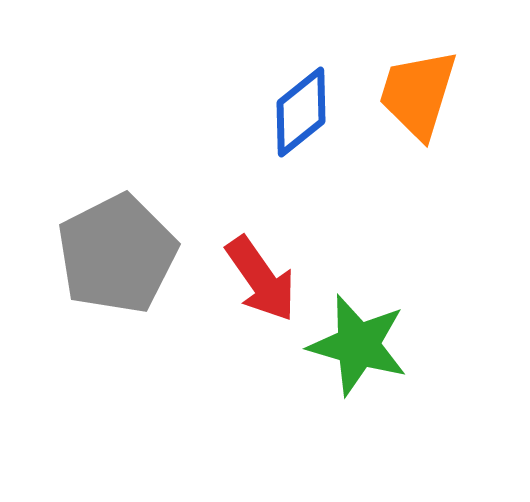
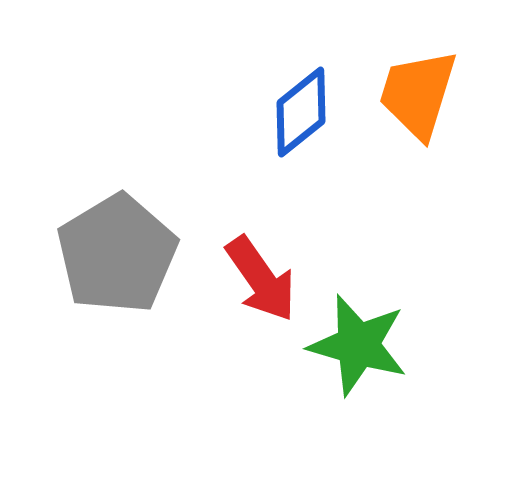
gray pentagon: rotated 4 degrees counterclockwise
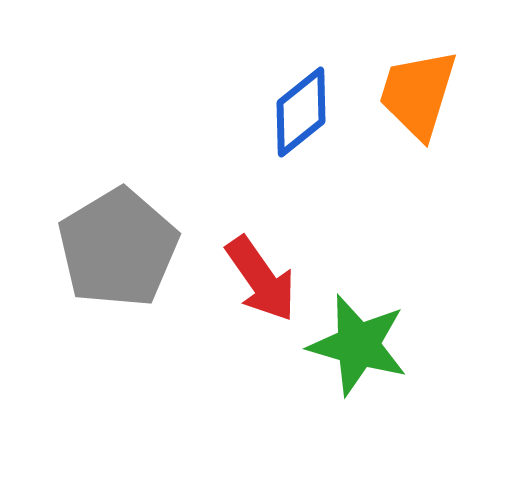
gray pentagon: moved 1 px right, 6 px up
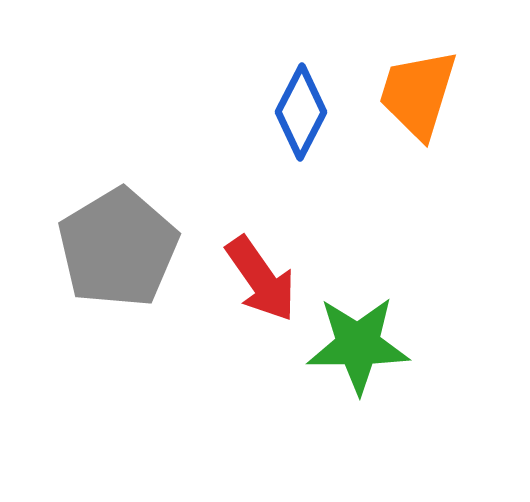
blue diamond: rotated 24 degrees counterclockwise
green star: rotated 16 degrees counterclockwise
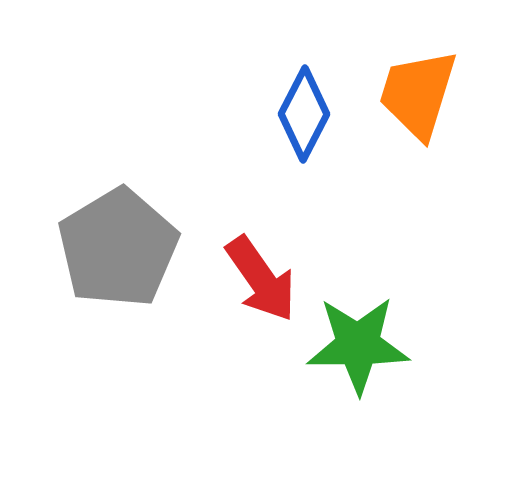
blue diamond: moved 3 px right, 2 px down
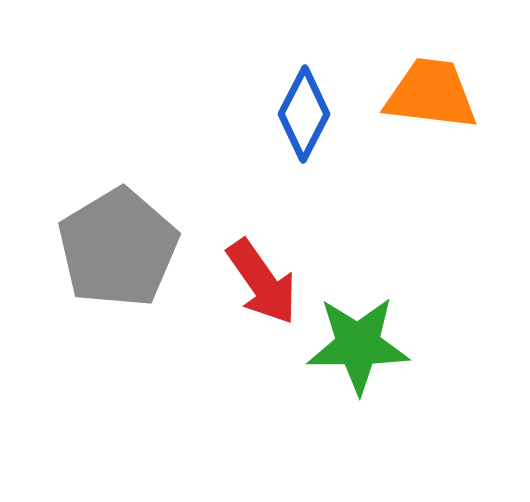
orange trapezoid: moved 13 px right; rotated 80 degrees clockwise
red arrow: moved 1 px right, 3 px down
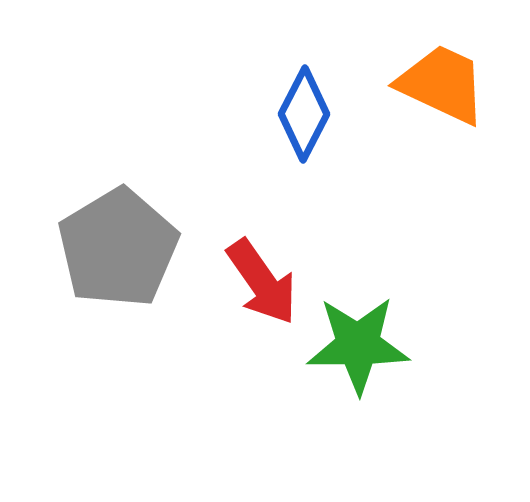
orange trapezoid: moved 11 px right, 10 px up; rotated 18 degrees clockwise
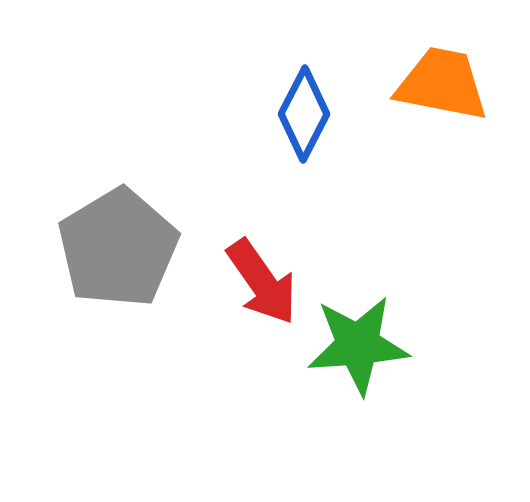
orange trapezoid: rotated 14 degrees counterclockwise
green star: rotated 4 degrees counterclockwise
